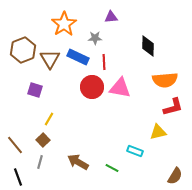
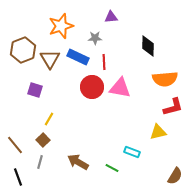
orange star: moved 3 px left, 2 px down; rotated 15 degrees clockwise
orange semicircle: moved 1 px up
cyan rectangle: moved 3 px left, 1 px down
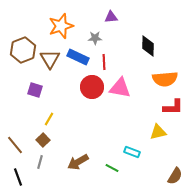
red L-shape: rotated 15 degrees clockwise
brown arrow: rotated 60 degrees counterclockwise
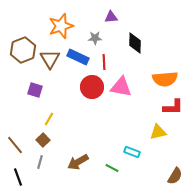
black diamond: moved 13 px left, 3 px up
pink triangle: moved 1 px right, 1 px up
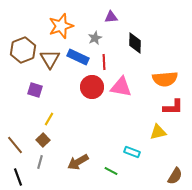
gray star: rotated 24 degrees counterclockwise
green line: moved 1 px left, 3 px down
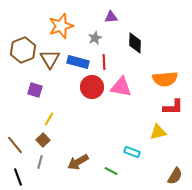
blue rectangle: moved 5 px down; rotated 10 degrees counterclockwise
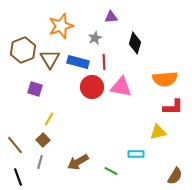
black diamond: rotated 15 degrees clockwise
purple square: moved 1 px up
cyan rectangle: moved 4 px right, 2 px down; rotated 21 degrees counterclockwise
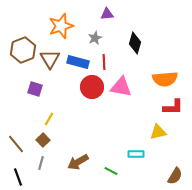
purple triangle: moved 4 px left, 3 px up
brown line: moved 1 px right, 1 px up
gray line: moved 1 px right, 1 px down
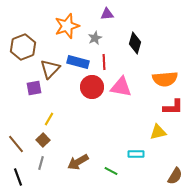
orange star: moved 6 px right
brown hexagon: moved 3 px up
brown triangle: moved 10 px down; rotated 15 degrees clockwise
purple square: moved 1 px left, 1 px up; rotated 28 degrees counterclockwise
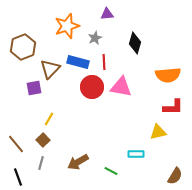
orange semicircle: moved 3 px right, 4 px up
